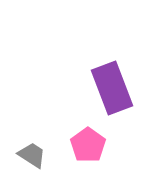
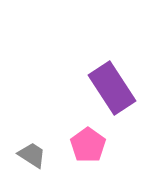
purple rectangle: rotated 12 degrees counterclockwise
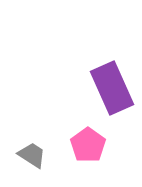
purple rectangle: rotated 9 degrees clockwise
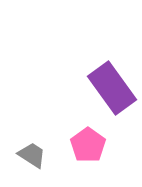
purple rectangle: rotated 12 degrees counterclockwise
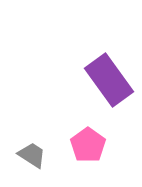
purple rectangle: moved 3 px left, 8 px up
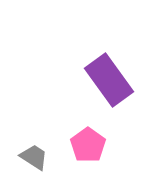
gray trapezoid: moved 2 px right, 2 px down
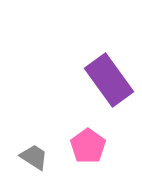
pink pentagon: moved 1 px down
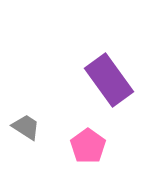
gray trapezoid: moved 8 px left, 30 px up
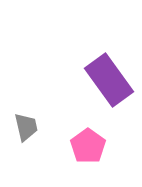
gray trapezoid: rotated 44 degrees clockwise
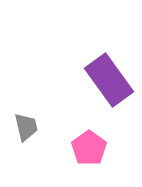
pink pentagon: moved 1 px right, 2 px down
